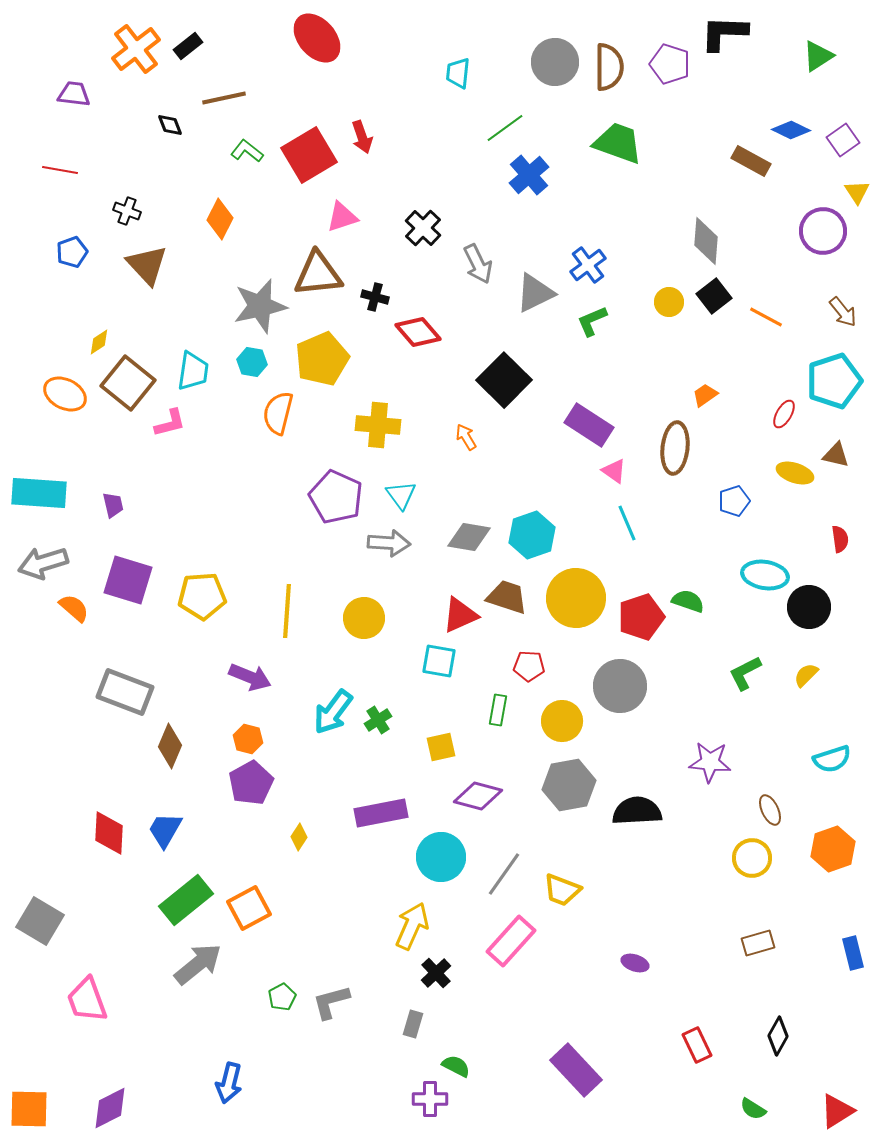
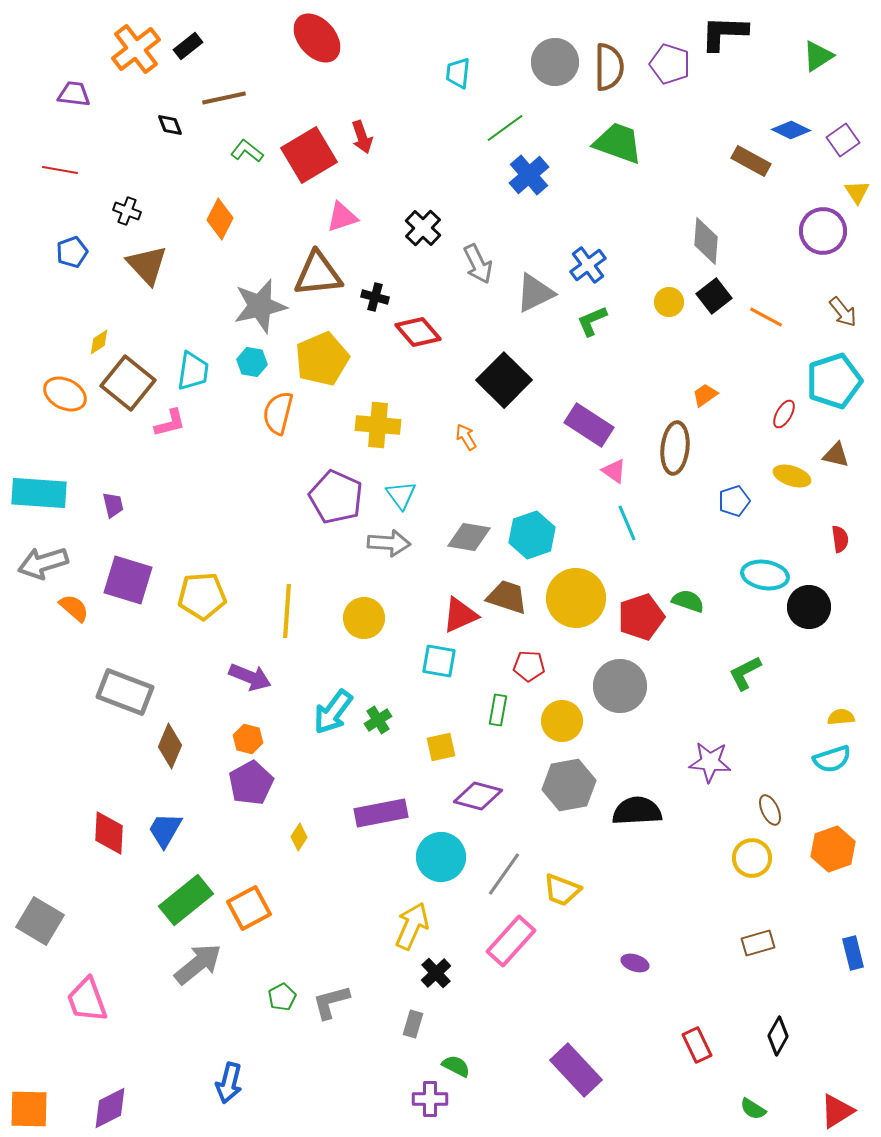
yellow ellipse at (795, 473): moved 3 px left, 3 px down
yellow semicircle at (806, 675): moved 35 px right, 42 px down; rotated 40 degrees clockwise
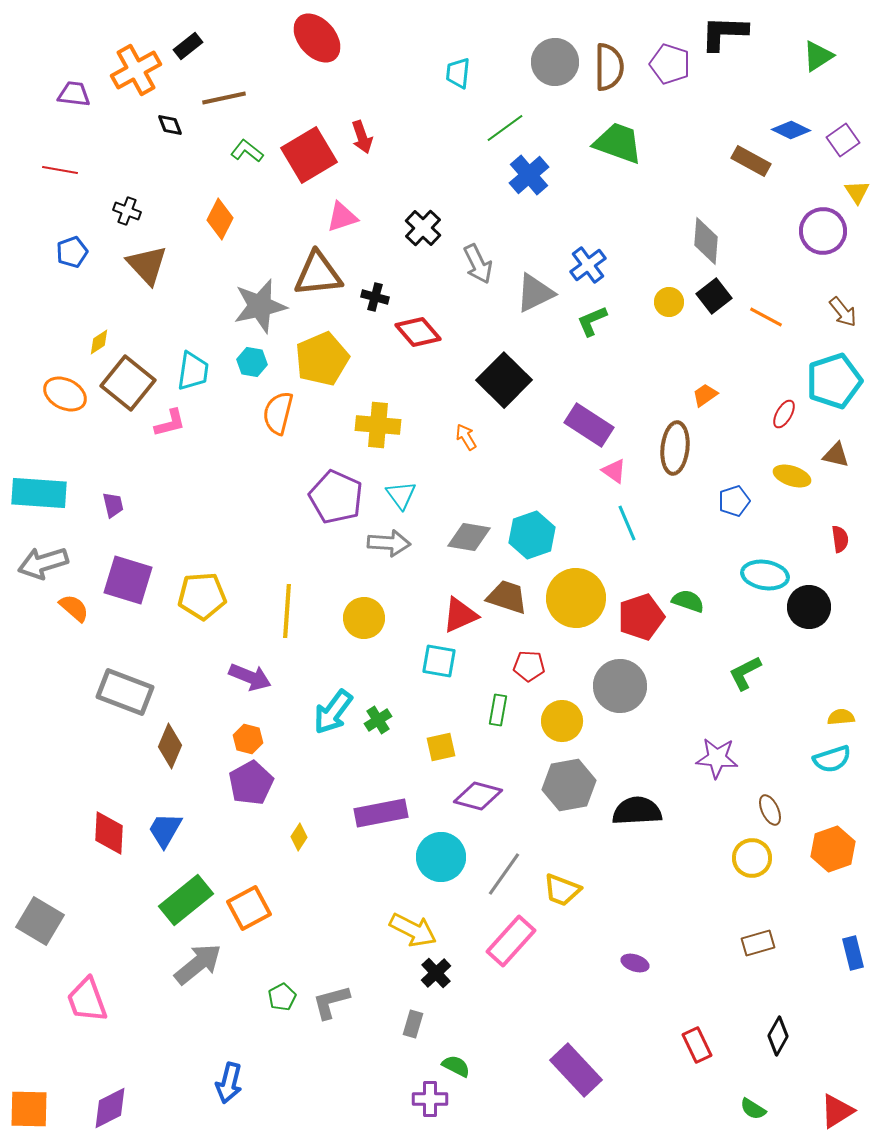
orange cross at (136, 49): moved 21 px down; rotated 9 degrees clockwise
purple star at (710, 762): moved 7 px right, 4 px up
yellow arrow at (412, 926): moved 1 px right, 4 px down; rotated 93 degrees clockwise
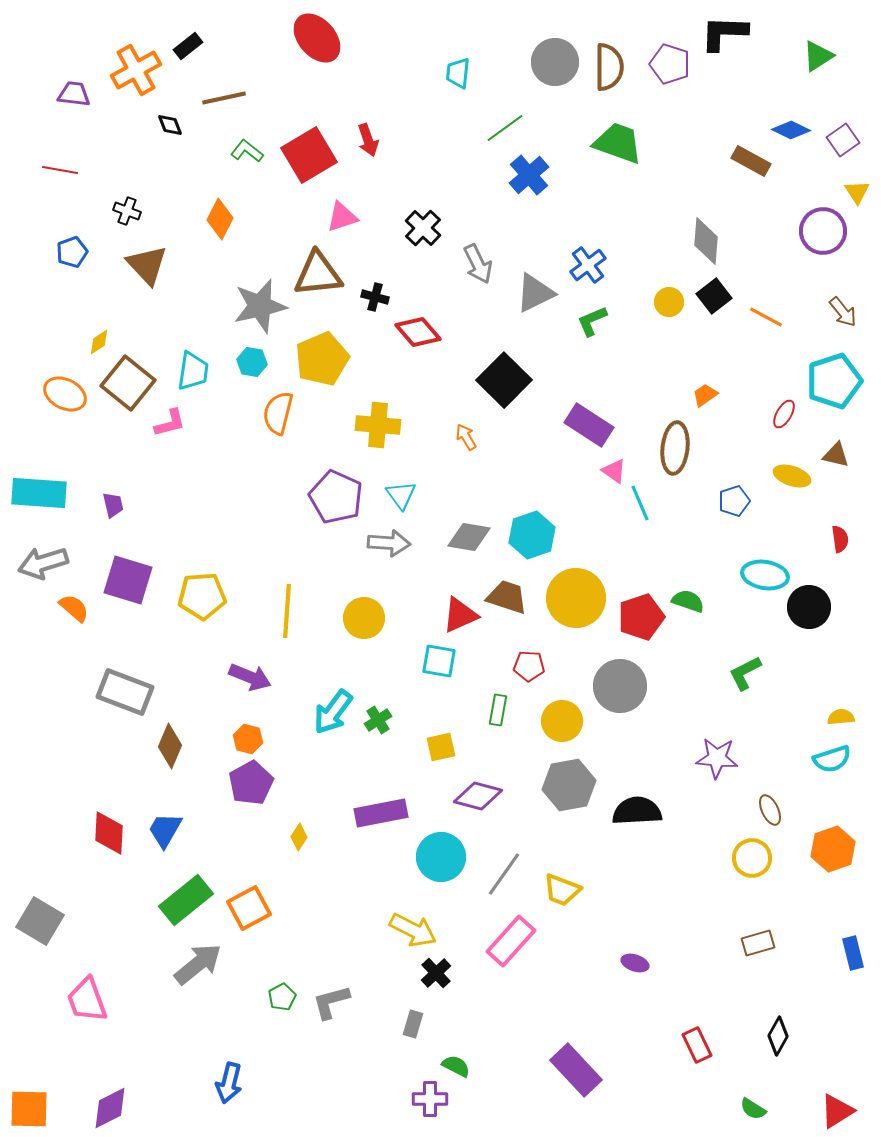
red arrow at (362, 137): moved 6 px right, 3 px down
cyan line at (627, 523): moved 13 px right, 20 px up
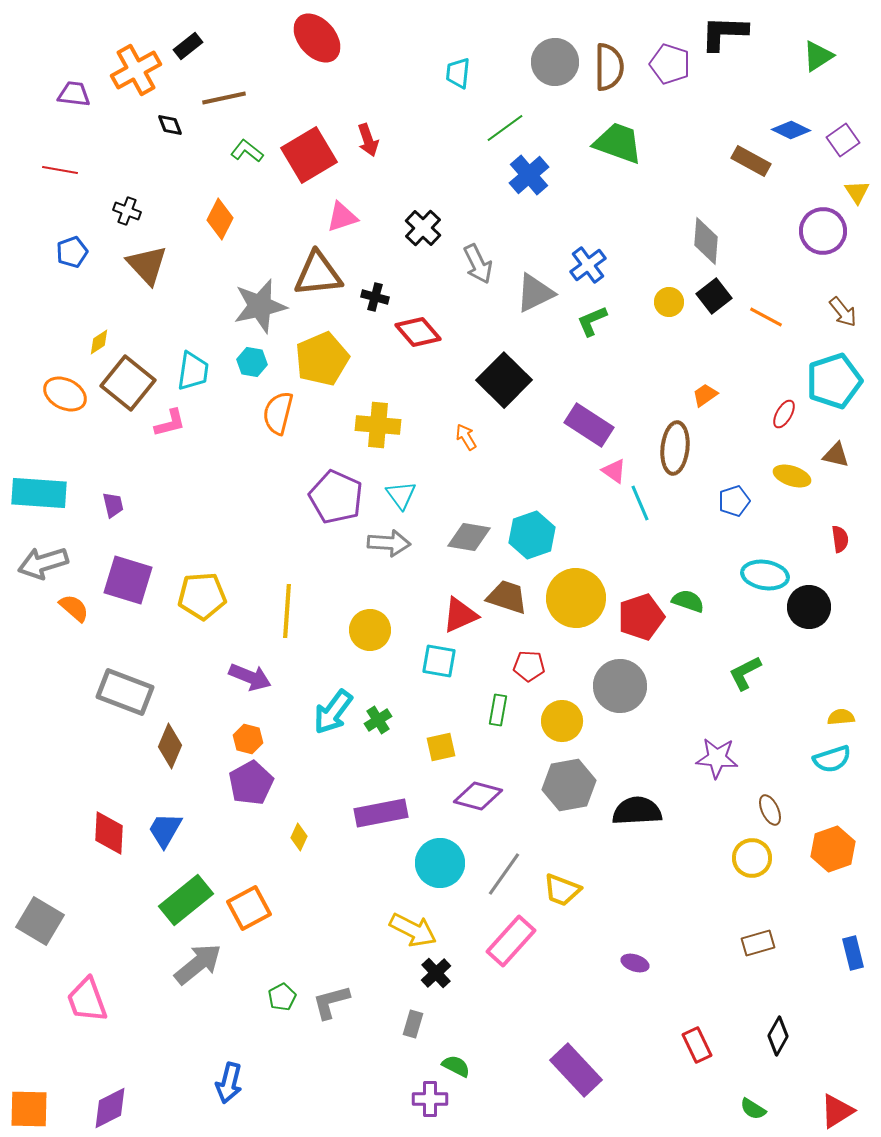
yellow circle at (364, 618): moved 6 px right, 12 px down
yellow diamond at (299, 837): rotated 8 degrees counterclockwise
cyan circle at (441, 857): moved 1 px left, 6 px down
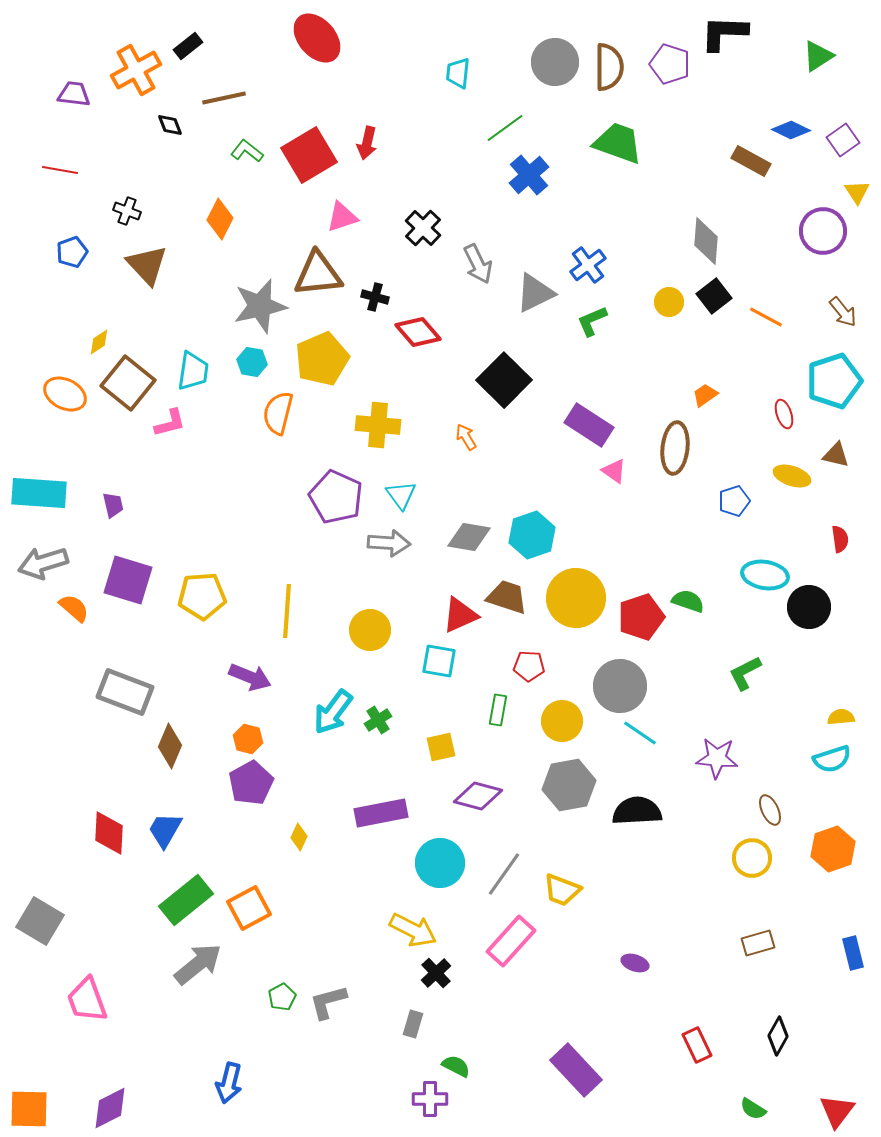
red arrow at (368, 140): moved 1 px left, 3 px down; rotated 32 degrees clockwise
red ellipse at (784, 414): rotated 48 degrees counterclockwise
cyan line at (640, 503): moved 230 px down; rotated 33 degrees counterclockwise
gray L-shape at (331, 1002): moved 3 px left
red triangle at (837, 1111): rotated 21 degrees counterclockwise
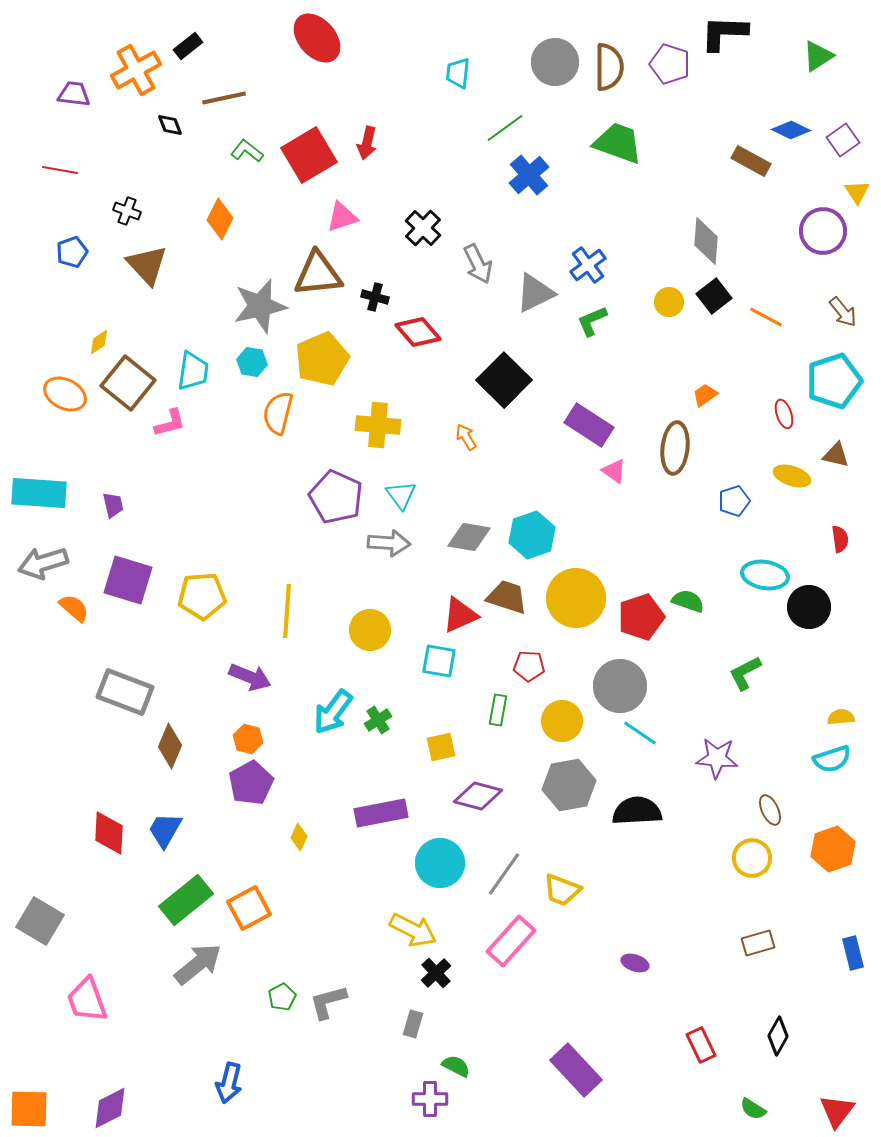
red rectangle at (697, 1045): moved 4 px right
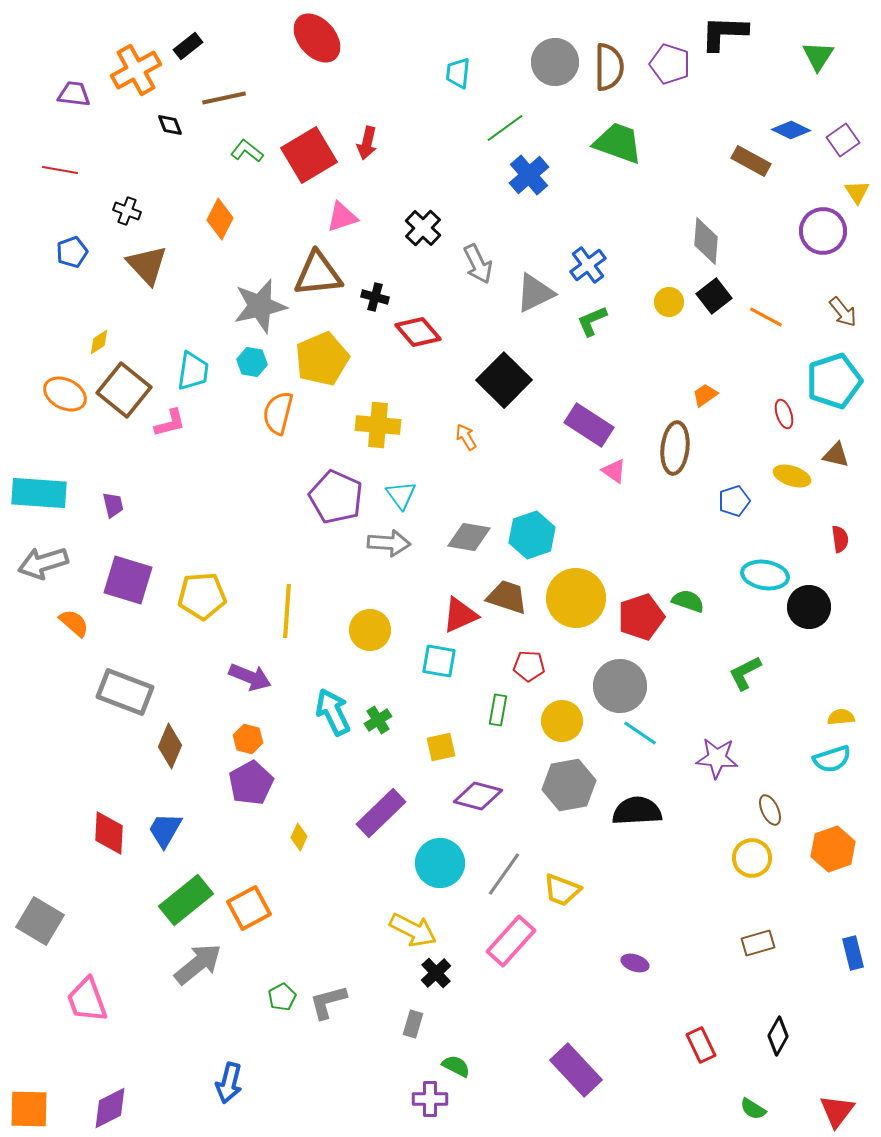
green triangle at (818, 56): rotated 24 degrees counterclockwise
brown square at (128, 383): moved 4 px left, 7 px down
orange semicircle at (74, 608): moved 15 px down
cyan arrow at (333, 712): rotated 117 degrees clockwise
purple rectangle at (381, 813): rotated 33 degrees counterclockwise
